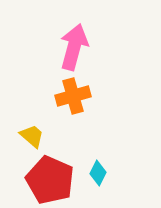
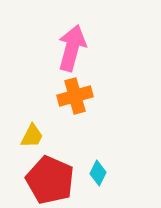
pink arrow: moved 2 px left, 1 px down
orange cross: moved 2 px right
yellow trapezoid: rotated 76 degrees clockwise
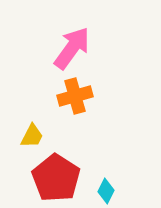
pink arrow: rotated 21 degrees clockwise
cyan diamond: moved 8 px right, 18 px down
red pentagon: moved 6 px right, 2 px up; rotated 9 degrees clockwise
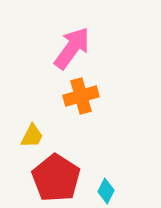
orange cross: moved 6 px right
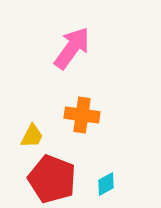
orange cross: moved 1 px right, 19 px down; rotated 24 degrees clockwise
red pentagon: moved 4 px left, 1 px down; rotated 12 degrees counterclockwise
cyan diamond: moved 7 px up; rotated 35 degrees clockwise
